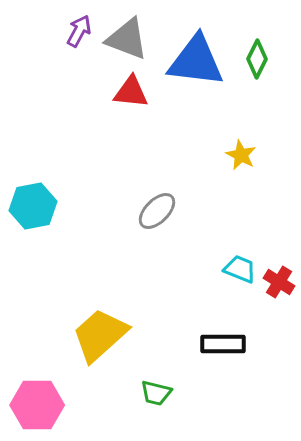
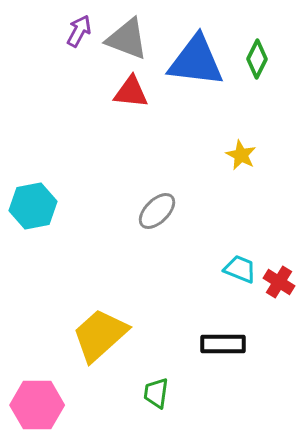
green trapezoid: rotated 84 degrees clockwise
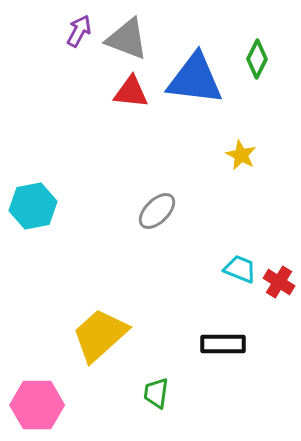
blue triangle: moved 1 px left, 18 px down
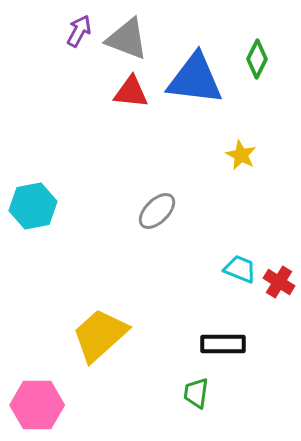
green trapezoid: moved 40 px right
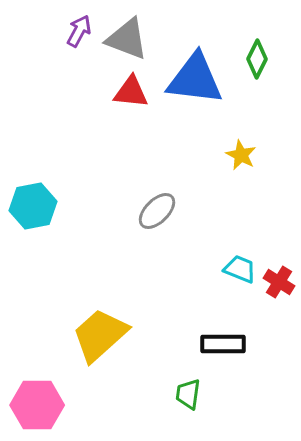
green trapezoid: moved 8 px left, 1 px down
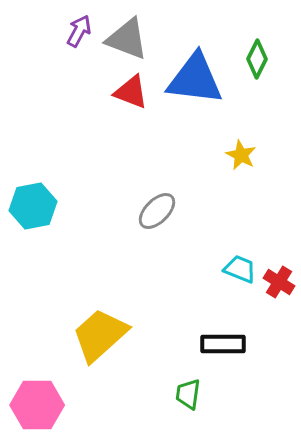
red triangle: rotated 15 degrees clockwise
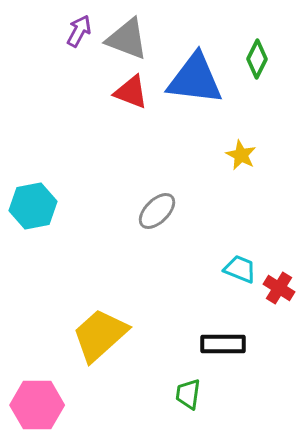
red cross: moved 6 px down
